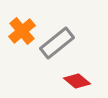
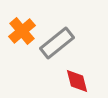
red diamond: rotated 36 degrees clockwise
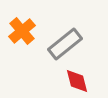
gray rectangle: moved 8 px right, 1 px down
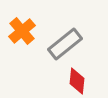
red diamond: rotated 20 degrees clockwise
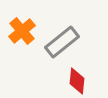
gray rectangle: moved 3 px left, 2 px up
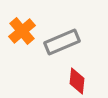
gray rectangle: rotated 16 degrees clockwise
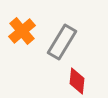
gray rectangle: rotated 36 degrees counterclockwise
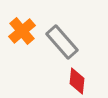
gray rectangle: rotated 72 degrees counterclockwise
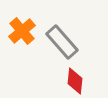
red diamond: moved 2 px left
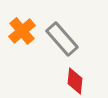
gray rectangle: moved 3 px up
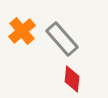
red diamond: moved 3 px left, 2 px up
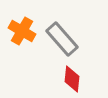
orange cross: rotated 20 degrees counterclockwise
